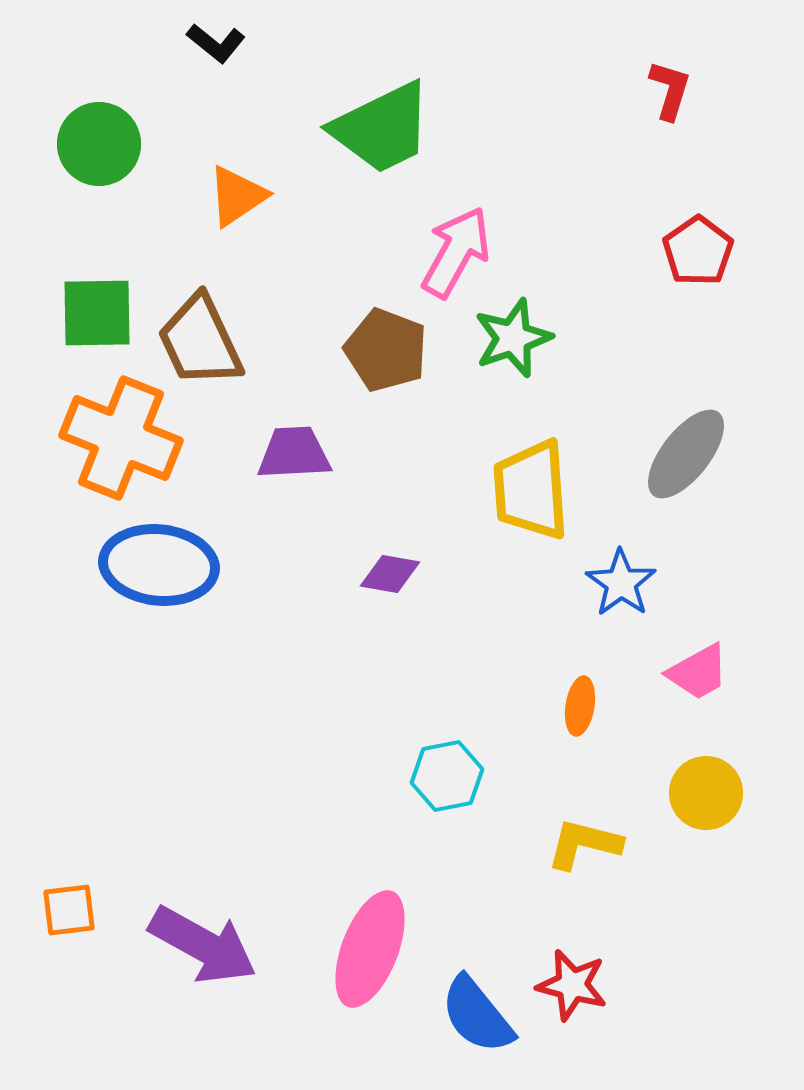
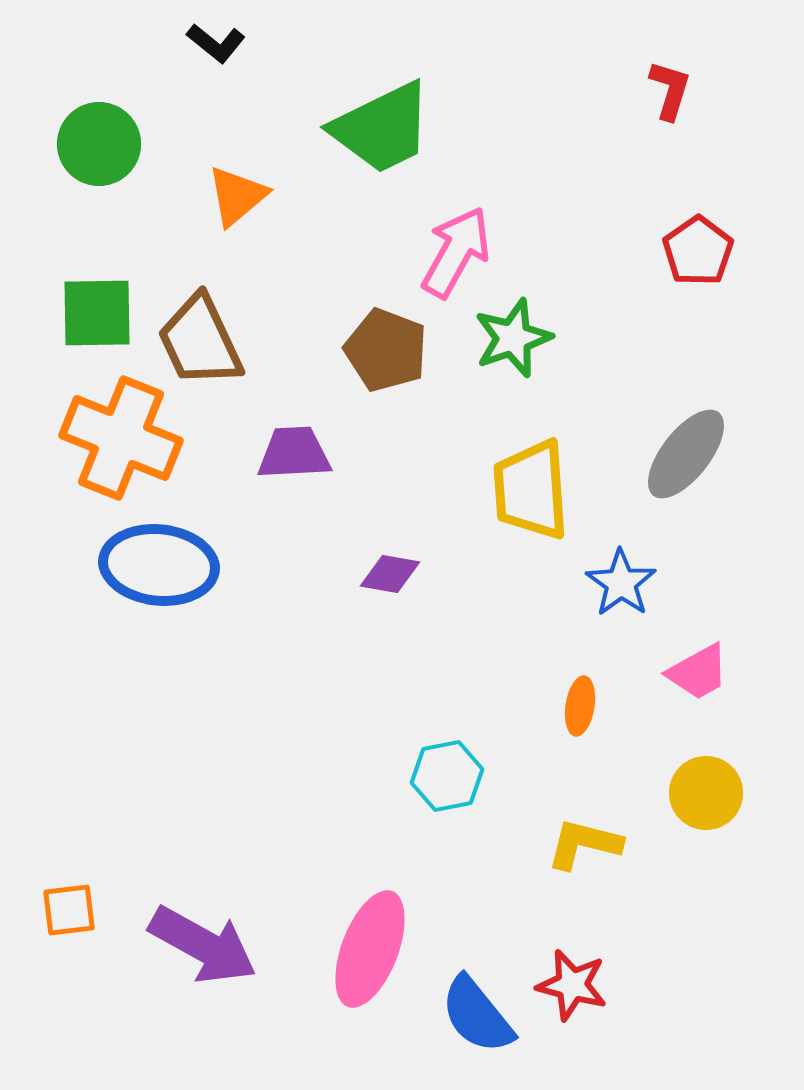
orange triangle: rotated 6 degrees counterclockwise
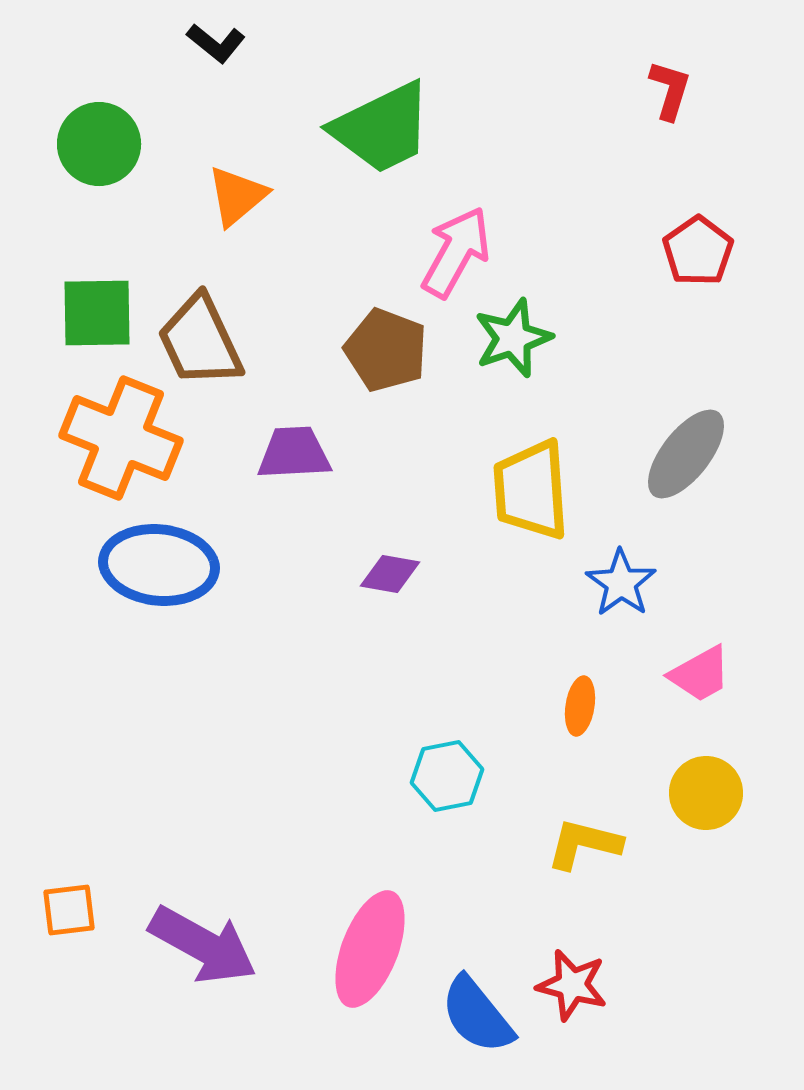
pink trapezoid: moved 2 px right, 2 px down
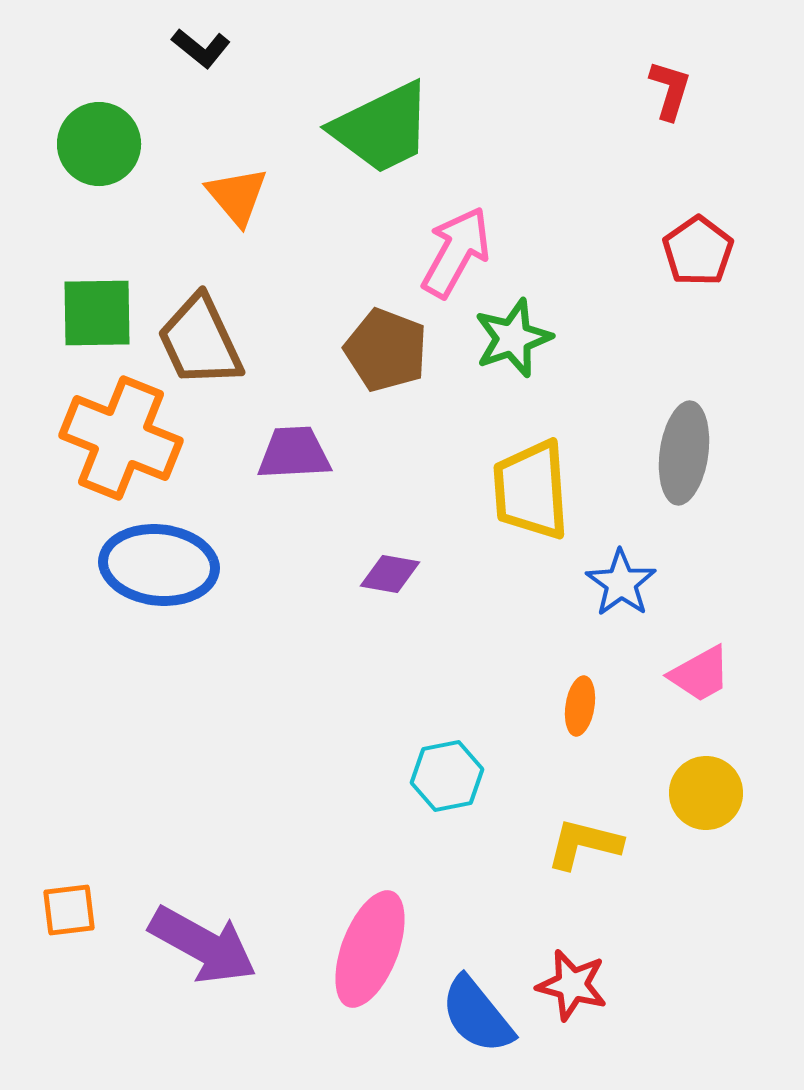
black L-shape: moved 15 px left, 5 px down
orange triangle: rotated 30 degrees counterclockwise
gray ellipse: moved 2 px left, 1 px up; rotated 30 degrees counterclockwise
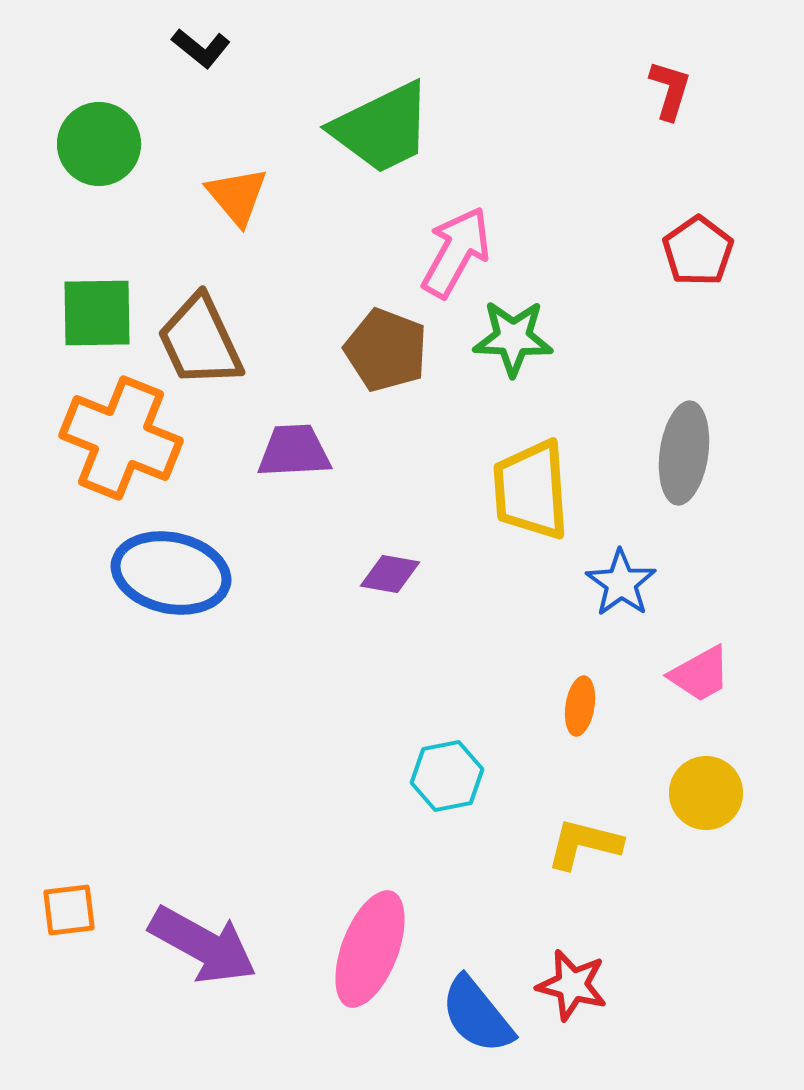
green star: rotated 22 degrees clockwise
purple trapezoid: moved 2 px up
blue ellipse: moved 12 px right, 8 px down; rotated 6 degrees clockwise
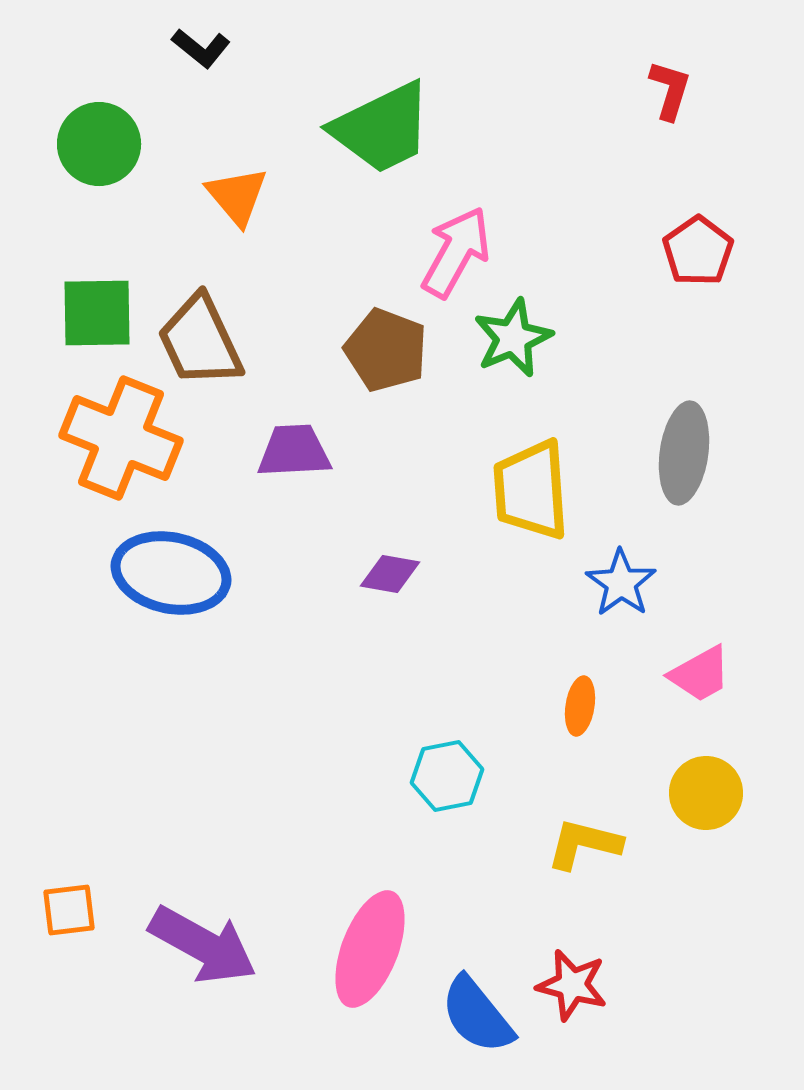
green star: rotated 26 degrees counterclockwise
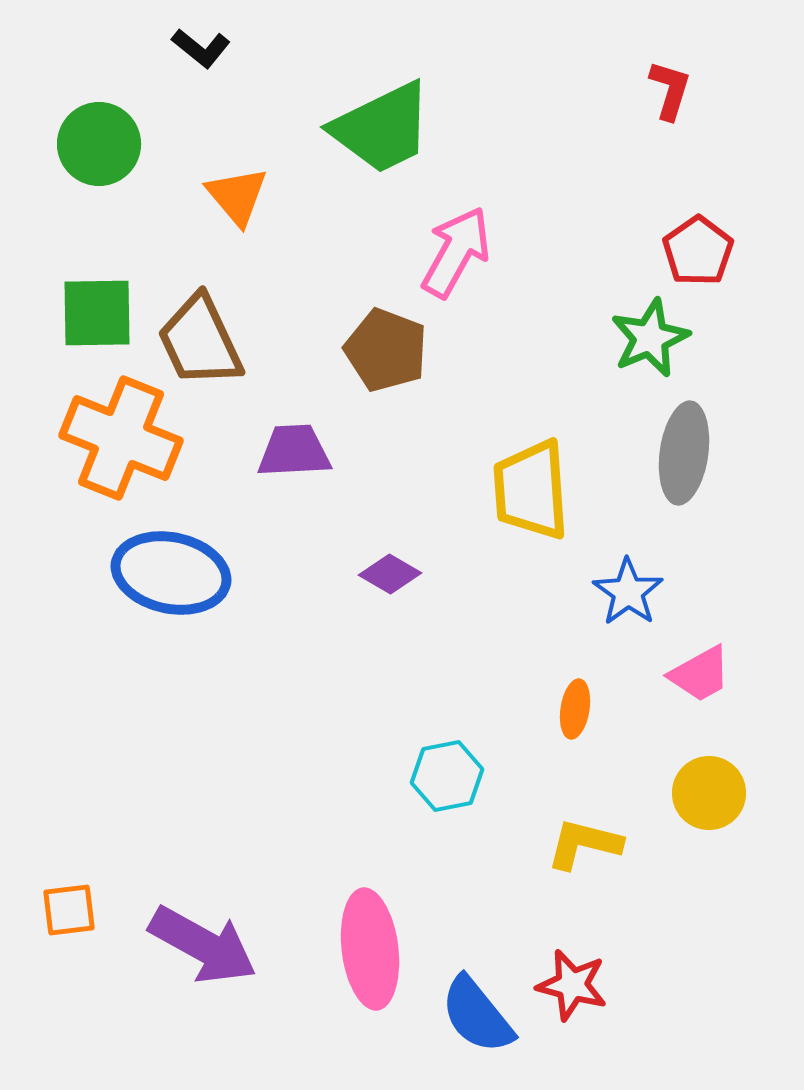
green star: moved 137 px right
purple diamond: rotated 20 degrees clockwise
blue star: moved 7 px right, 9 px down
orange ellipse: moved 5 px left, 3 px down
yellow circle: moved 3 px right
pink ellipse: rotated 28 degrees counterclockwise
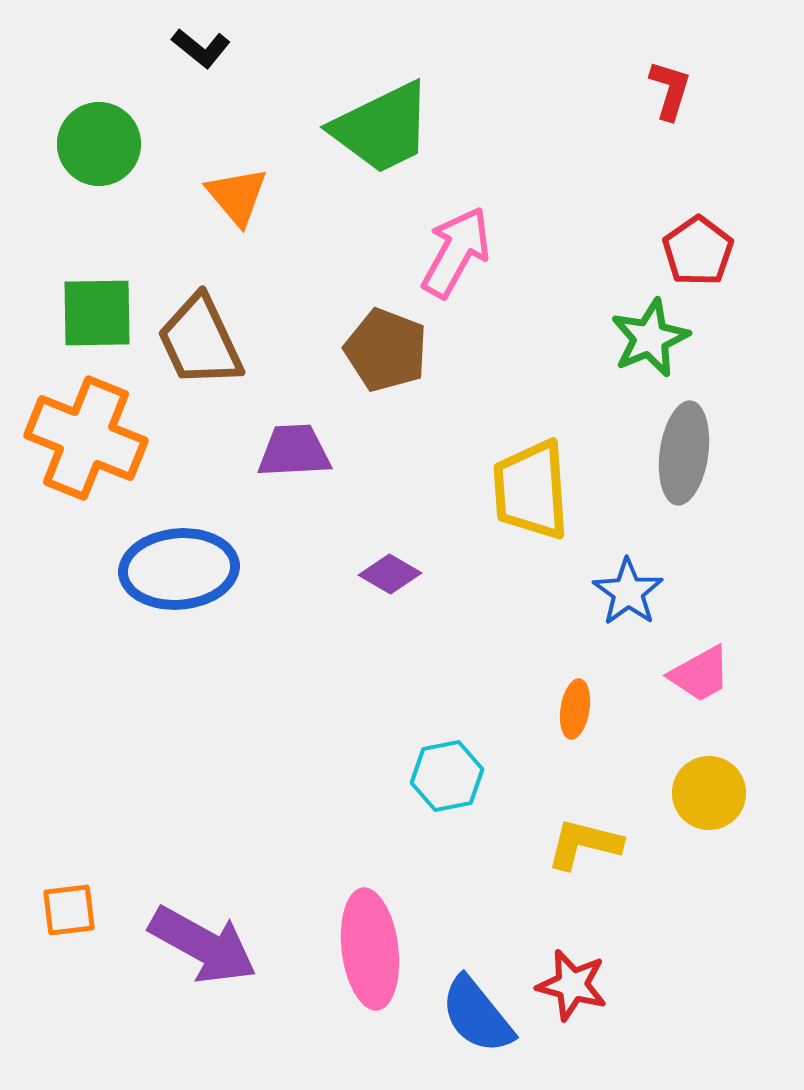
orange cross: moved 35 px left
blue ellipse: moved 8 px right, 4 px up; rotated 17 degrees counterclockwise
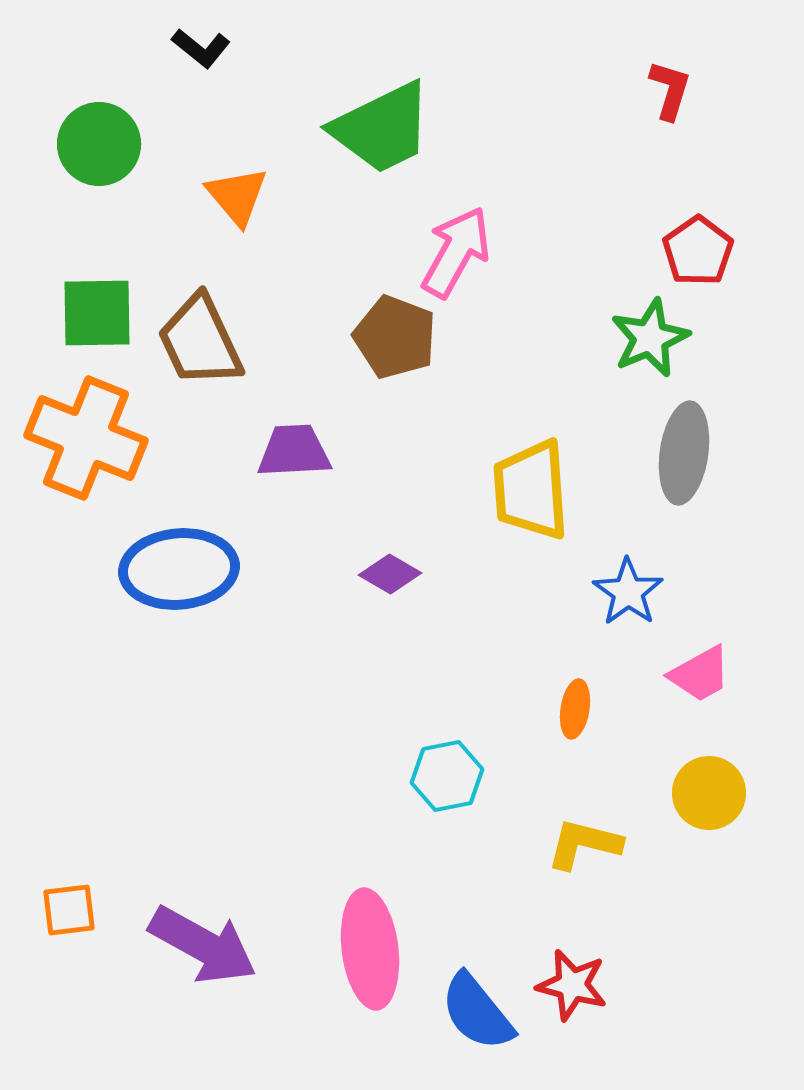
brown pentagon: moved 9 px right, 13 px up
blue semicircle: moved 3 px up
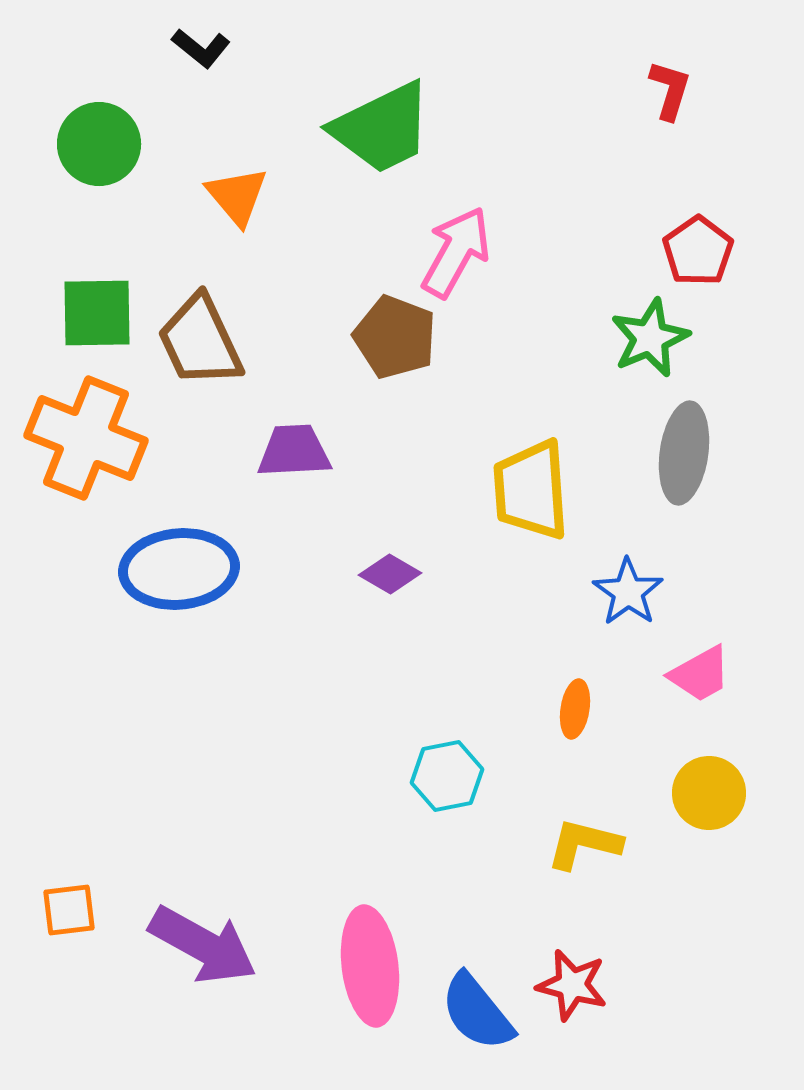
pink ellipse: moved 17 px down
